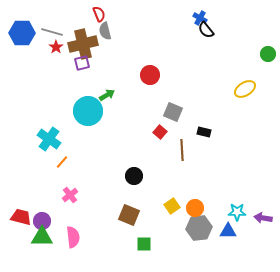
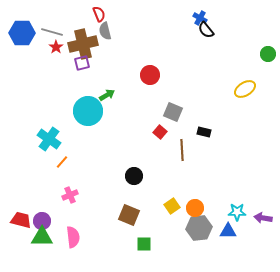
pink cross: rotated 14 degrees clockwise
red trapezoid: moved 3 px down
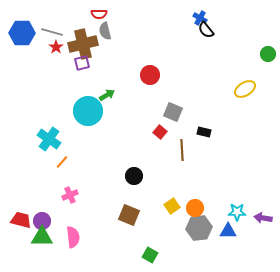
red semicircle: rotated 112 degrees clockwise
green square: moved 6 px right, 11 px down; rotated 28 degrees clockwise
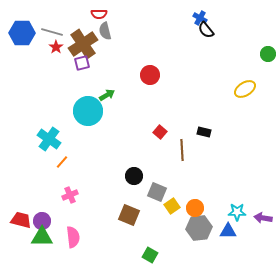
brown cross: rotated 20 degrees counterclockwise
gray square: moved 16 px left, 80 px down
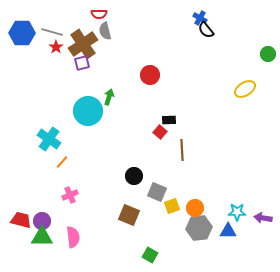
green arrow: moved 2 px right, 2 px down; rotated 42 degrees counterclockwise
black rectangle: moved 35 px left, 12 px up; rotated 16 degrees counterclockwise
yellow square: rotated 14 degrees clockwise
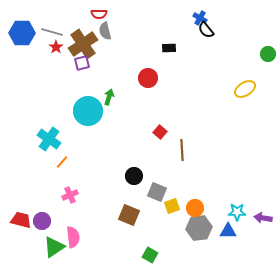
red circle: moved 2 px left, 3 px down
black rectangle: moved 72 px up
green triangle: moved 12 px right, 10 px down; rotated 35 degrees counterclockwise
